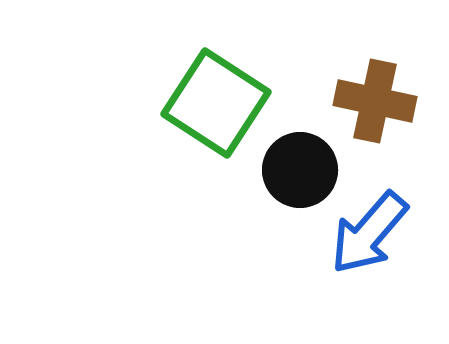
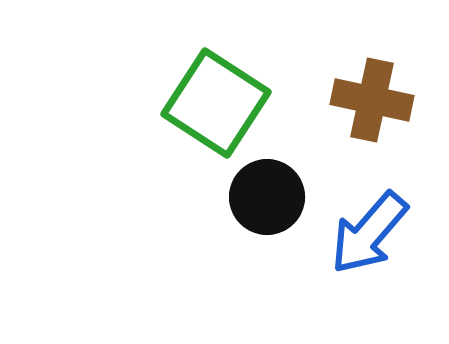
brown cross: moved 3 px left, 1 px up
black circle: moved 33 px left, 27 px down
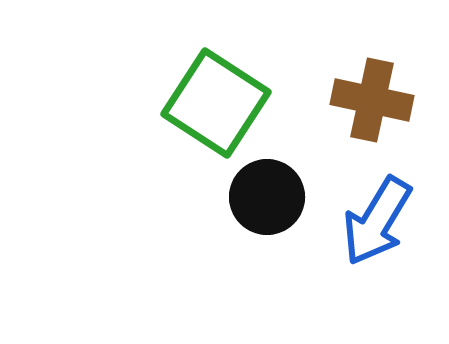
blue arrow: moved 8 px right, 12 px up; rotated 10 degrees counterclockwise
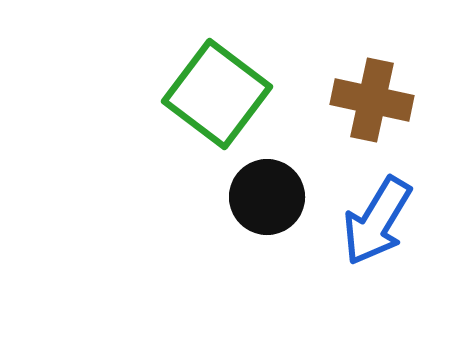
green square: moved 1 px right, 9 px up; rotated 4 degrees clockwise
